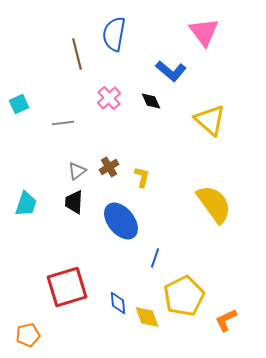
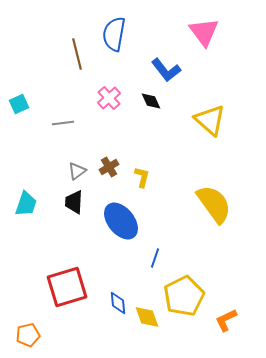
blue L-shape: moved 5 px left, 1 px up; rotated 12 degrees clockwise
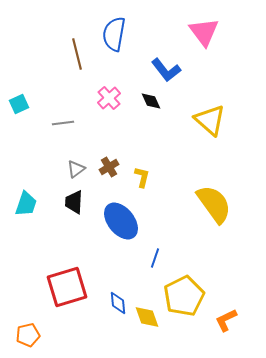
gray triangle: moved 1 px left, 2 px up
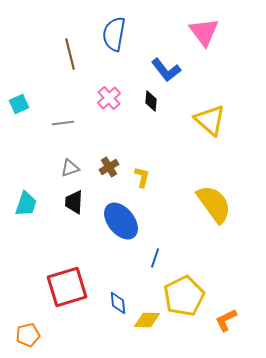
brown line: moved 7 px left
black diamond: rotated 30 degrees clockwise
gray triangle: moved 6 px left, 1 px up; rotated 18 degrees clockwise
yellow diamond: moved 3 px down; rotated 68 degrees counterclockwise
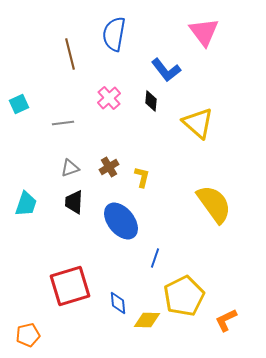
yellow triangle: moved 12 px left, 3 px down
red square: moved 3 px right, 1 px up
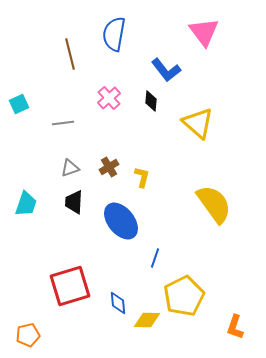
orange L-shape: moved 9 px right, 7 px down; rotated 45 degrees counterclockwise
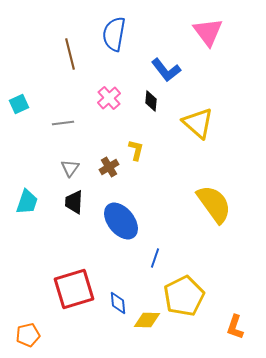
pink triangle: moved 4 px right
gray triangle: rotated 36 degrees counterclockwise
yellow L-shape: moved 6 px left, 27 px up
cyan trapezoid: moved 1 px right, 2 px up
red square: moved 4 px right, 3 px down
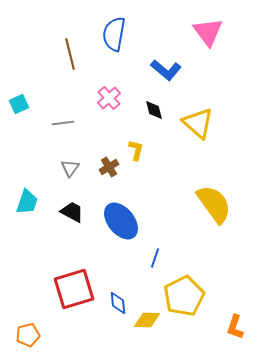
blue L-shape: rotated 12 degrees counterclockwise
black diamond: moved 3 px right, 9 px down; rotated 20 degrees counterclockwise
black trapezoid: moved 2 px left, 10 px down; rotated 115 degrees clockwise
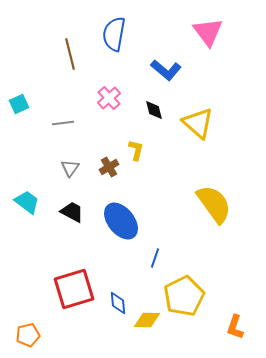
cyan trapezoid: rotated 72 degrees counterclockwise
